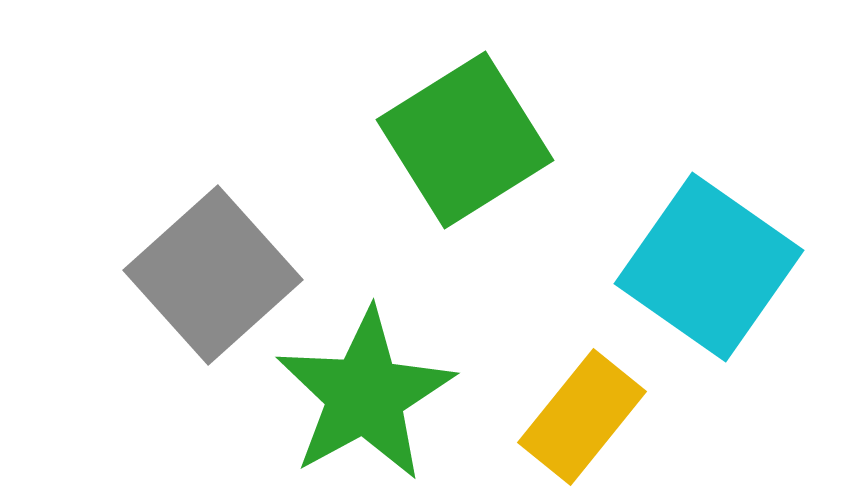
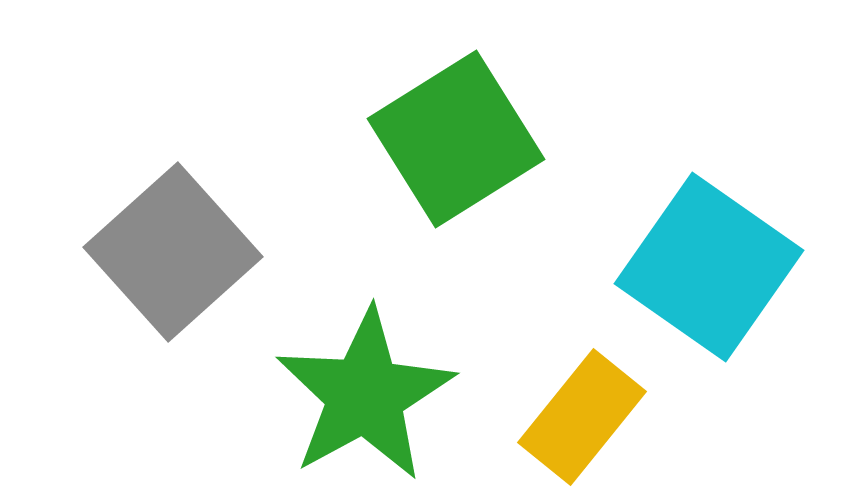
green square: moved 9 px left, 1 px up
gray square: moved 40 px left, 23 px up
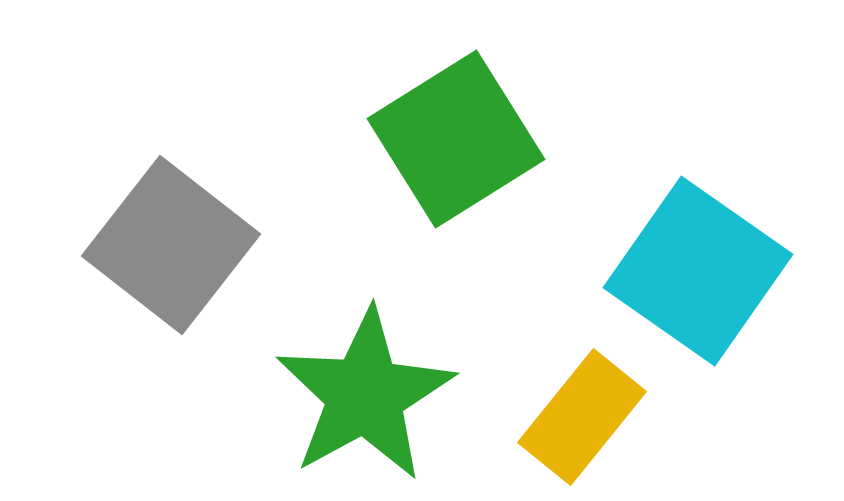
gray square: moved 2 px left, 7 px up; rotated 10 degrees counterclockwise
cyan square: moved 11 px left, 4 px down
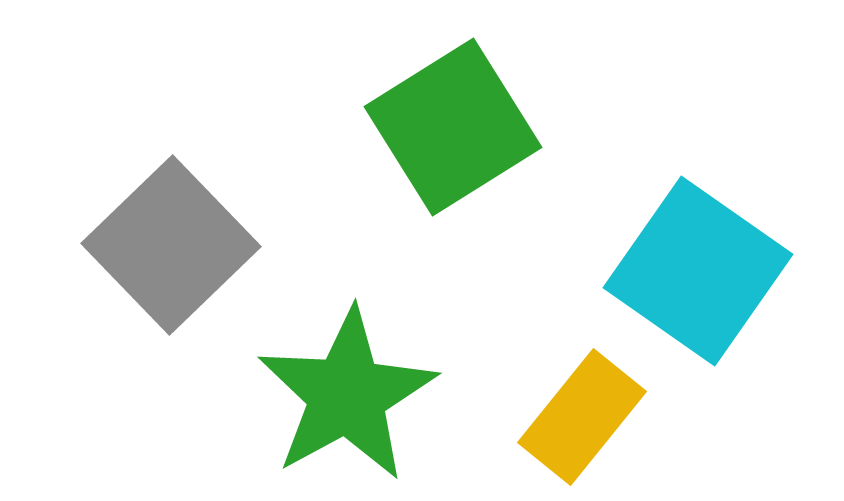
green square: moved 3 px left, 12 px up
gray square: rotated 8 degrees clockwise
green star: moved 18 px left
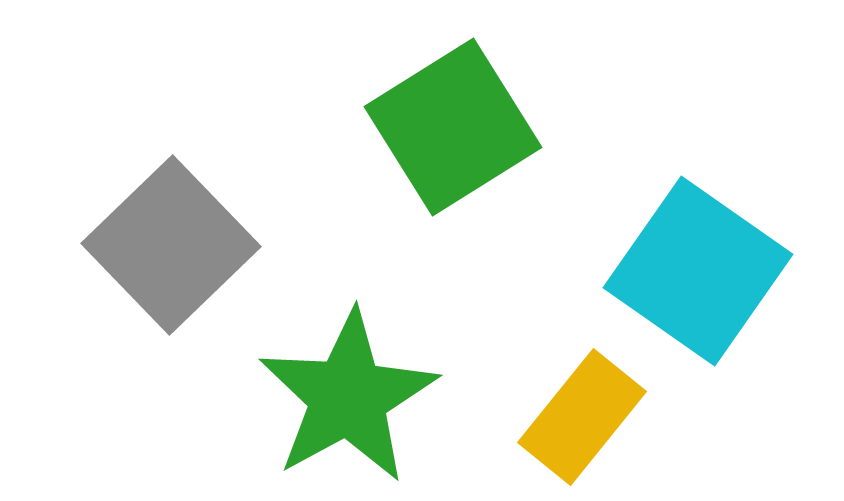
green star: moved 1 px right, 2 px down
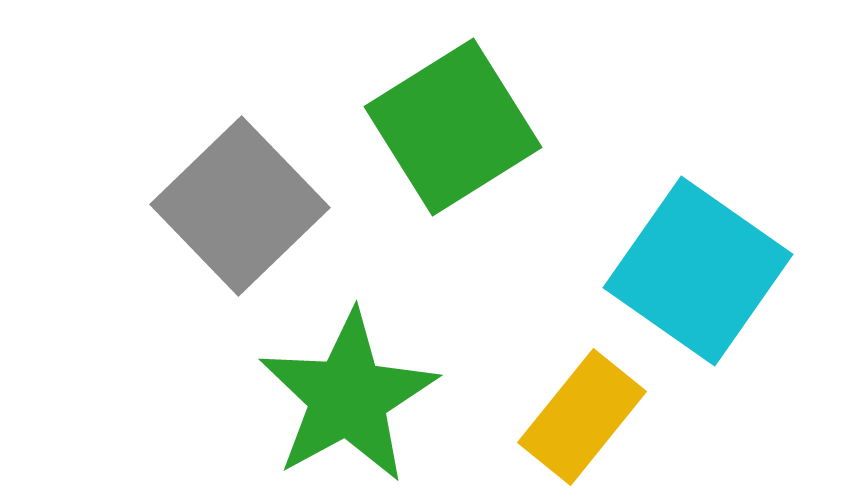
gray square: moved 69 px right, 39 px up
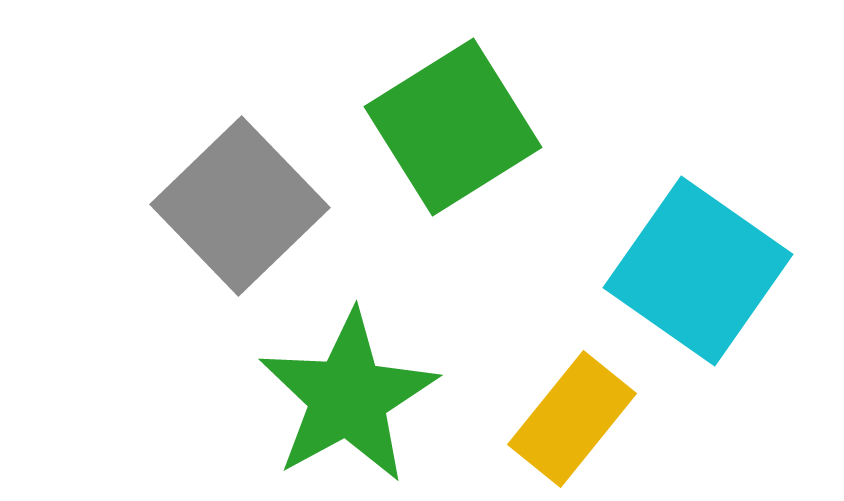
yellow rectangle: moved 10 px left, 2 px down
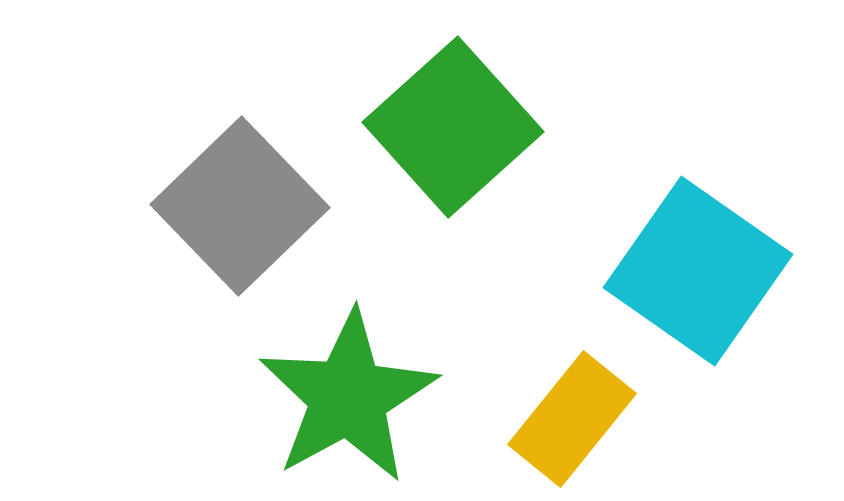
green square: rotated 10 degrees counterclockwise
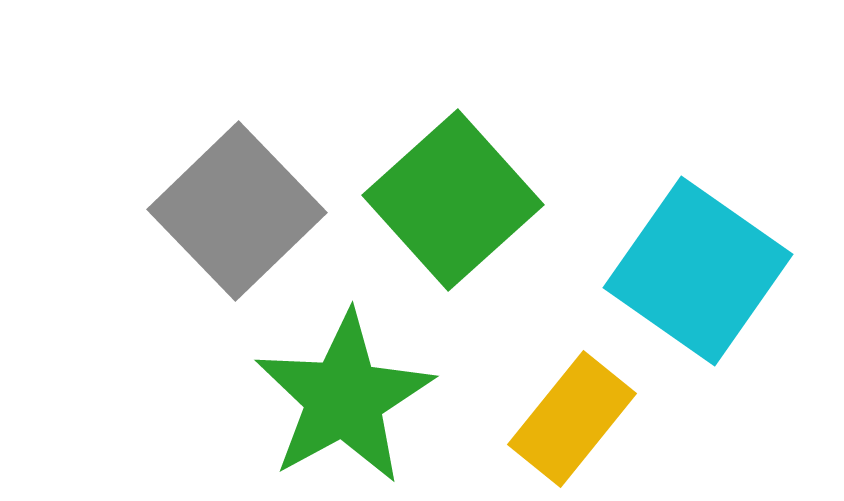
green square: moved 73 px down
gray square: moved 3 px left, 5 px down
green star: moved 4 px left, 1 px down
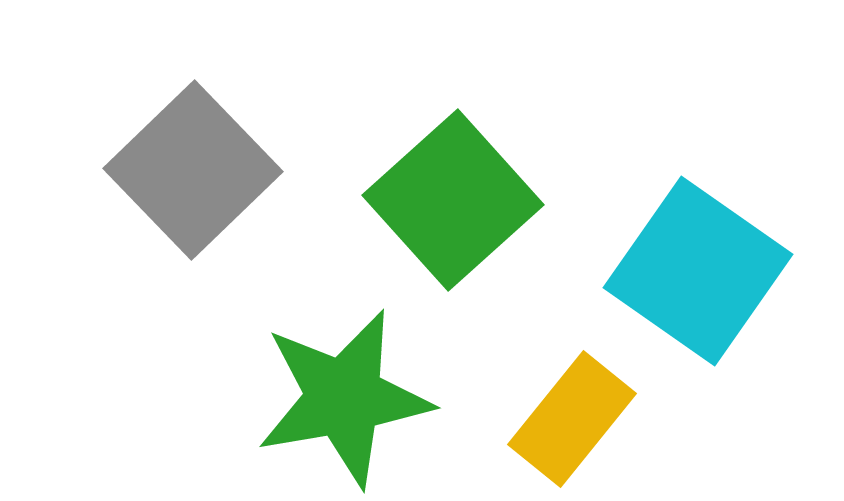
gray square: moved 44 px left, 41 px up
green star: rotated 19 degrees clockwise
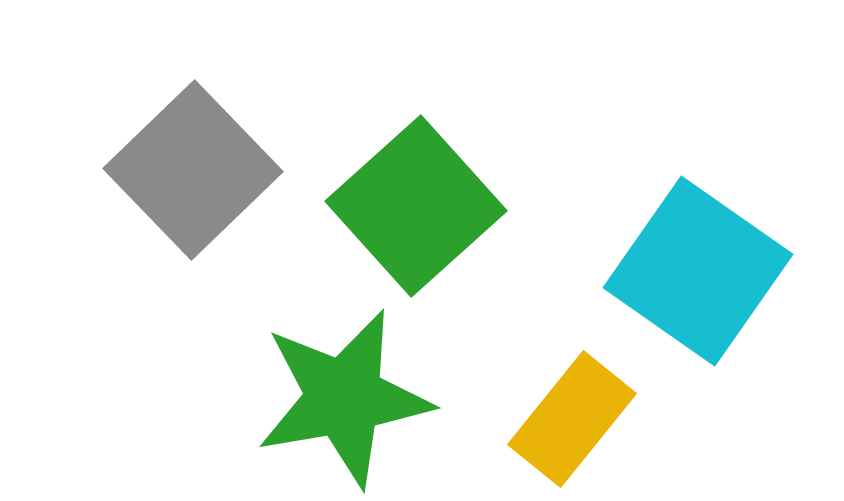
green square: moved 37 px left, 6 px down
